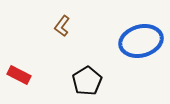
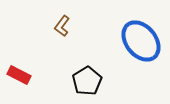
blue ellipse: rotated 66 degrees clockwise
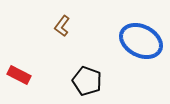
blue ellipse: rotated 24 degrees counterclockwise
black pentagon: rotated 20 degrees counterclockwise
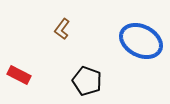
brown L-shape: moved 3 px down
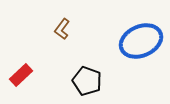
blue ellipse: rotated 51 degrees counterclockwise
red rectangle: moved 2 px right; rotated 70 degrees counterclockwise
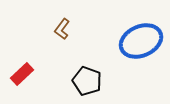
red rectangle: moved 1 px right, 1 px up
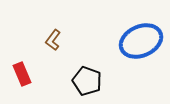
brown L-shape: moved 9 px left, 11 px down
red rectangle: rotated 70 degrees counterclockwise
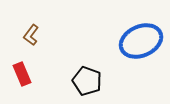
brown L-shape: moved 22 px left, 5 px up
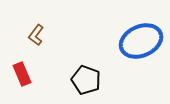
brown L-shape: moved 5 px right
black pentagon: moved 1 px left, 1 px up
